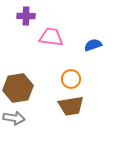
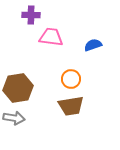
purple cross: moved 5 px right, 1 px up
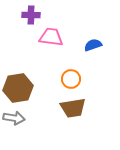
brown trapezoid: moved 2 px right, 2 px down
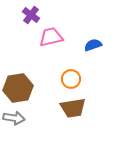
purple cross: rotated 36 degrees clockwise
pink trapezoid: rotated 20 degrees counterclockwise
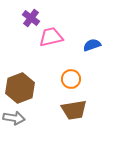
purple cross: moved 3 px down
blue semicircle: moved 1 px left
brown hexagon: moved 2 px right; rotated 12 degrees counterclockwise
brown trapezoid: moved 1 px right, 2 px down
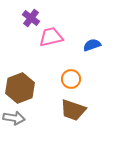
brown trapezoid: moved 1 px left; rotated 28 degrees clockwise
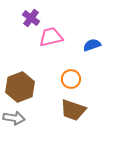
brown hexagon: moved 1 px up
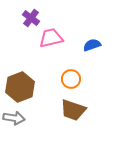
pink trapezoid: moved 1 px down
